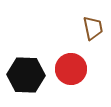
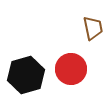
black hexagon: rotated 18 degrees counterclockwise
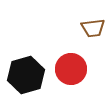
brown trapezoid: rotated 95 degrees clockwise
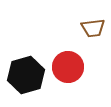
red circle: moved 3 px left, 2 px up
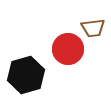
red circle: moved 18 px up
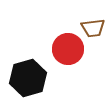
black hexagon: moved 2 px right, 3 px down
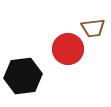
black hexagon: moved 5 px left, 2 px up; rotated 9 degrees clockwise
